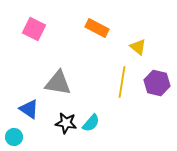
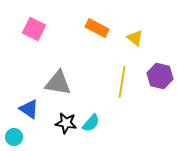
yellow triangle: moved 3 px left, 9 px up
purple hexagon: moved 3 px right, 7 px up
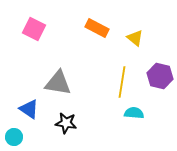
cyan semicircle: moved 43 px right, 10 px up; rotated 126 degrees counterclockwise
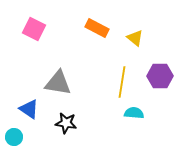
purple hexagon: rotated 15 degrees counterclockwise
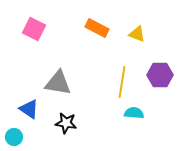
yellow triangle: moved 2 px right, 4 px up; rotated 18 degrees counterclockwise
purple hexagon: moved 1 px up
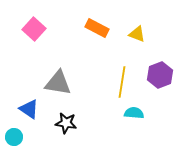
pink square: rotated 15 degrees clockwise
purple hexagon: rotated 20 degrees counterclockwise
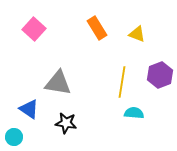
orange rectangle: rotated 30 degrees clockwise
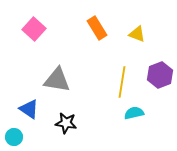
gray triangle: moved 1 px left, 3 px up
cyan semicircle: rotated 18 degrees counterclockwise
